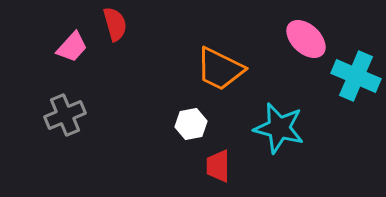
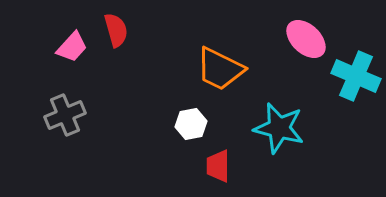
red semicircle: moved 1 px right, 6 px down
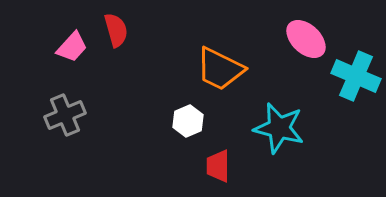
white hexagon: moved 3 px left, 3 px up; rotated 12 degrees counterclockwise
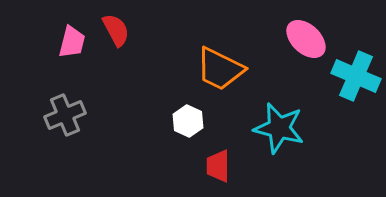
red semicircle: rotated 12 degrees counterclockwise
pink trapezoid: moved 5 px up; rotated 28 degrees counterclockwise
white hexagon: rotated 12 degrees counterclockwise
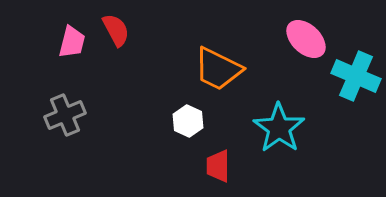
orange trapezoid: moved 2 px left
cyan star: rotated 21 degrees clockwise
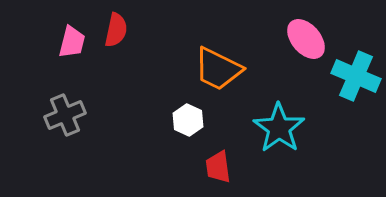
red semicircle: rotated 40 degrees clockwise
pink ellipse: rotated 6 degrees clockwise
white hexagon: moved 1 px up
red trapezoid: moved 1 px down; rotated 8 degrees counterclockwise
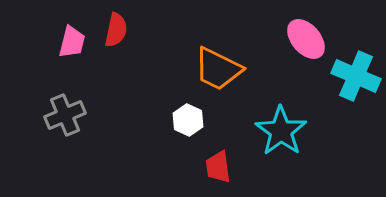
cyan star: moved 2 px right, 3 px down
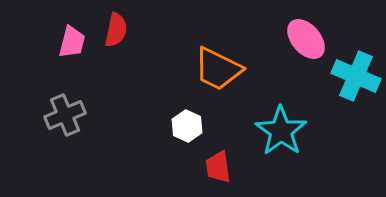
white hexagon: moved 1 px left, 6 px down
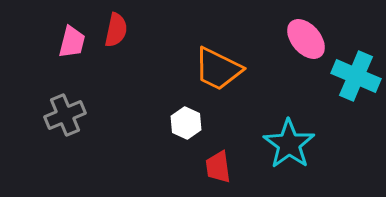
white hexagon: moved 1 px left, 3 px up
cyan star: moved 8 px right, 13 px down
